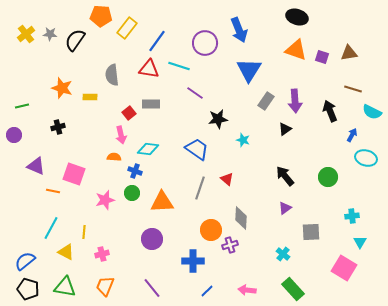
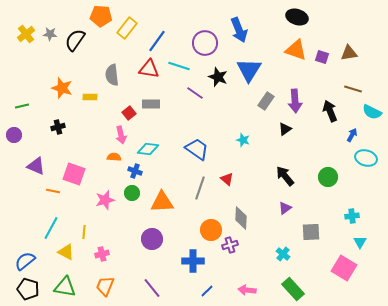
black star at (218, 119): moved 42 px up; rotated 30 degrees clockwise
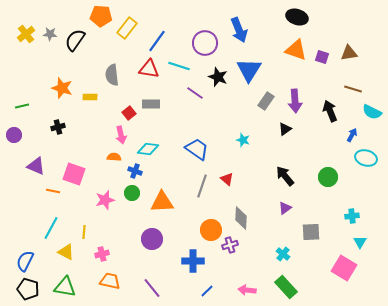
gray line at (200, 188): moved 2 px right, 2 px up
blue semicircle at (25, 261): rotated 25 degrees counterclockwise
orange trapezoid at (105, 286): moved 5 px right, 5 px up; rotated 80 degrees clockwise
green rectangle at (293, 289): moved 7 px left, 2 px up
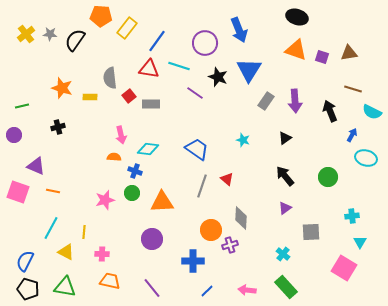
gray semicircle at (112, 75): moved 2 px left, 3 px down
red square at (129, 113): moved 17 px up
black triangle at (285, 129): moved 9 px down
pink square at (74, 174): moved 56 px left, 18 px down
pink cross at (102, 254): rotated 16 degrees clockwise
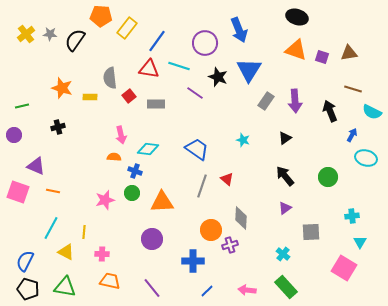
gray rectangle at (151, 104): moved 5 px right
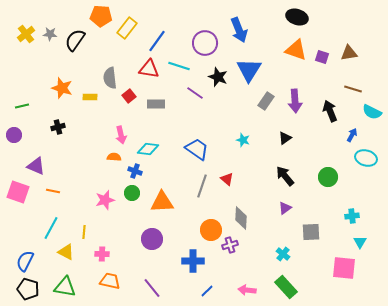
pink square at (344, 268): rotated 25 degrees counterclockwise
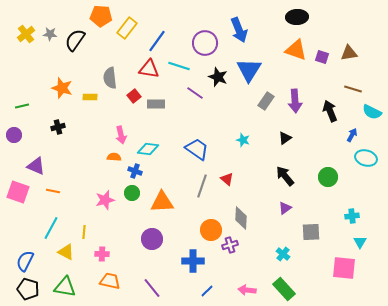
black ellipse at (297, 17): rotated 20 degrees counterclockwise
red square at (129, 96): moved 5 px right
green rectangle at (286, 287): moved 2 px left, 2 px down
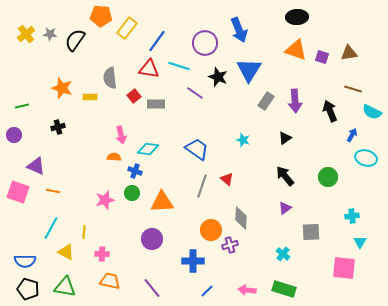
blue semicircle at (25, 261): rotated 115 degrees counterclockwise
green rectangle at (284, 289): rotated 30 degrees counterclockwise
